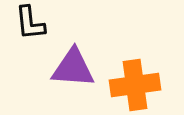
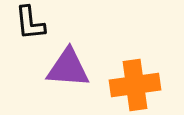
purple triangle: moved 5 px left
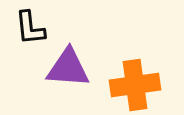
black L-shape: moved 5 px down
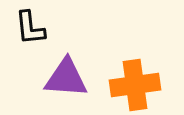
purple triangle: moved 2 px left, 10 px down
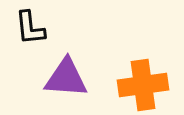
orange cross: moved 8 px right
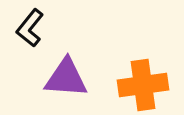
black L-shape: rotated 45 degrees clockwise
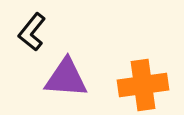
black L-shape: moved 2 px right, 4 px down
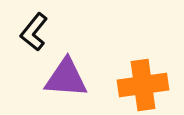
black L-shape: moved 2 px right
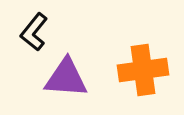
orange cross: moved 15 px up
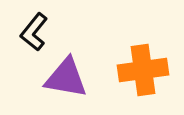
purple triangle: rotated 6 degrees clockwise
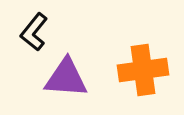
purple triangle: rotated 6 degrees counterclockwise
